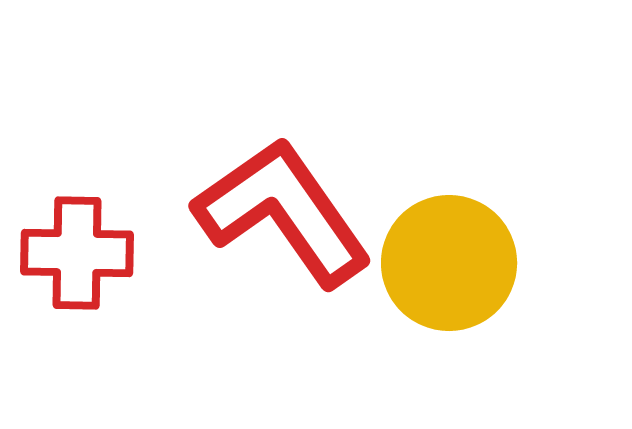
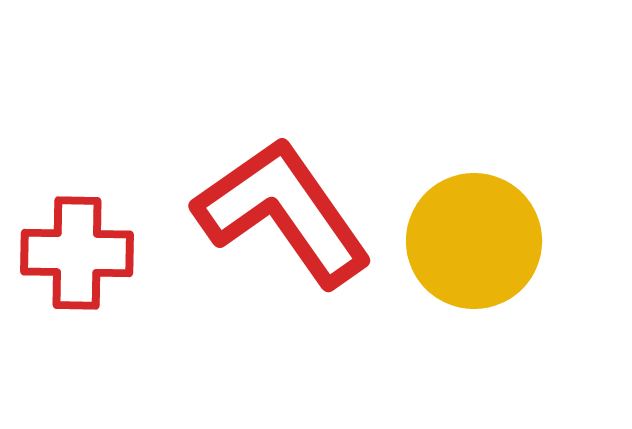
yellow circle: moved 25 px right, 22 px up
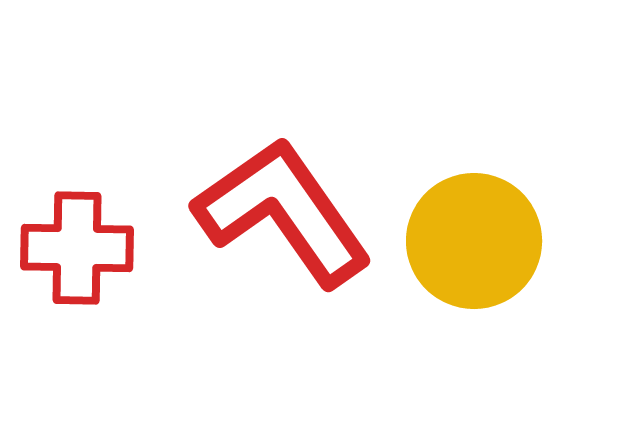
red cross: moved 5 px up
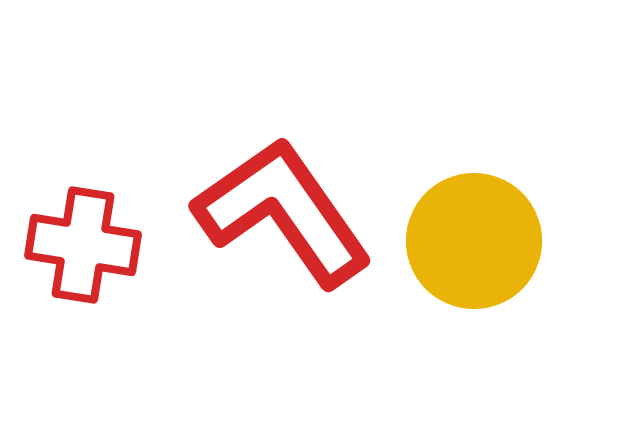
red cross: moved 6 px right, 3 px up; rotated 8 degrees clockwise
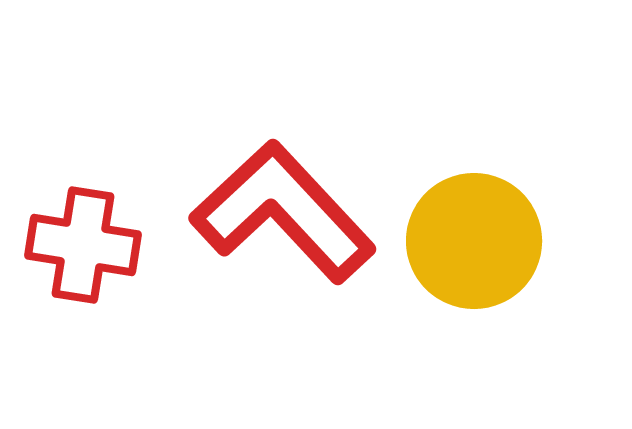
red L-shape: rotated 8 degrees counterclockwise
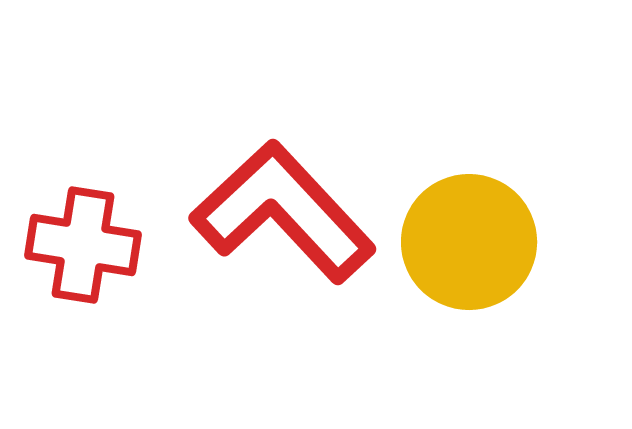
yellow circle: moved 5 px left, 1 px down
